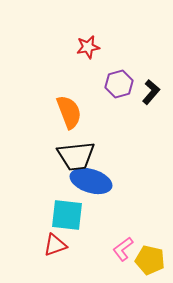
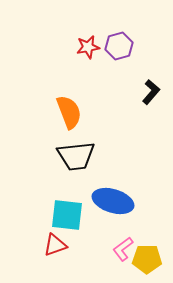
purple hexagon: moved 38 px up
blue ellipse: moved 22 px right, 20 px down
yellow pentagon: moved 3 px left, 1 px up; rotated 12 degrees counterclockwise
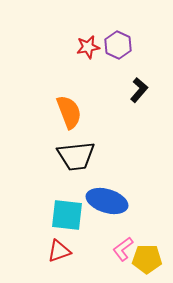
purple hexagon: moved 1 px left, 1 px up; rotated 20 degrees counterclockwise
black L-shape: moved 12 px left, 2 px up
blue ellipse: moved 6 px left
red triangle: moved 4 px right, 6 px down
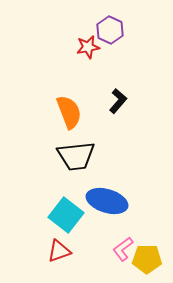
purple hexagon: moved 8 px left, 15 px up
black L-shape: moved 21 px left, 11 px down
cyan square: moved 1 px left; rotated 32 degrees clockwise
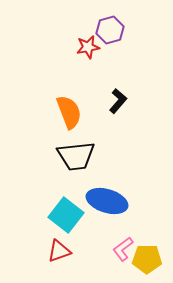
purple hexagon: rotated 20 degrees clockwise
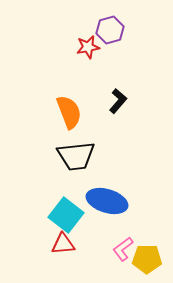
red triangle: moved 4 px right, 7 px up; rotated 15 degrees clockwise
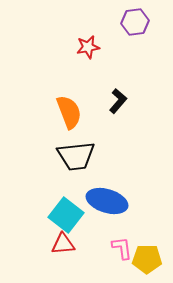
purple hexagon: moved 25 px right, 8 px up; rotated 8 degrees clockwise
pink L-shape: moved 1 px left, 1 px up; rotated 120 degrees clockwise
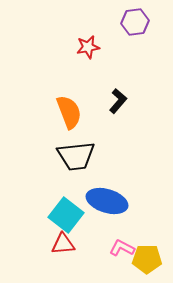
pink L-shape: rotated 55 degrees counterclockwise
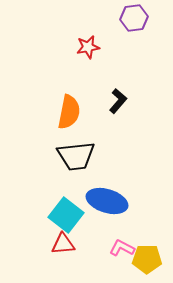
purple hexagon: moved 1 px left, 4 px up
orange semicircle: rotated 32 degrees clockwise
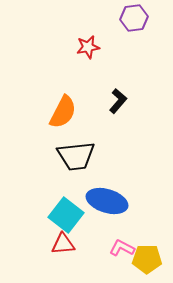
orange semicircle: moved 6 px left; rotated 16 degrees clockwise
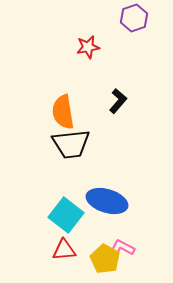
purple hexagon: rotated 12 degrees counterclockwise
orange semicircle: rotated 144 degrees clockwise
black trapezoid: moved 5 px left, 12 px up
red triangle: moved 1 px right, 6 px down
yellow pentagon: moved 42 px left; rotated 28 degrees clockwise
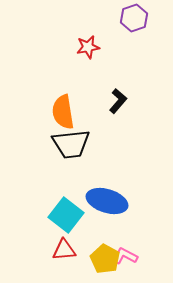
pink L-shape: moved 3 px right, 8 px down
